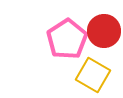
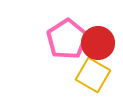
red circle: moved 6 px left, 12 px down
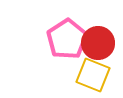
yellow square: rotated 8 degrees counterclockwise
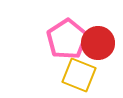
yellow square: moved 14 px left
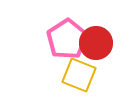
red circle: moved 2 px left
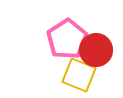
red circle: moved 7 px down
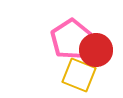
pink pentagon: moved 4 px right
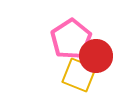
red circle: moved 6 px down
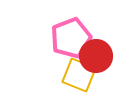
pink pentagon: moved 1 px up; rotated 12 degrees clockwise
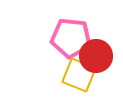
pink pentagon: rotated 27 degrees clockwise
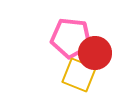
red circle: moved 1 px left, 3 px up
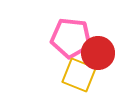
red circle: moved 3 px right
